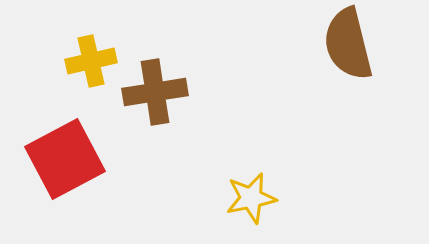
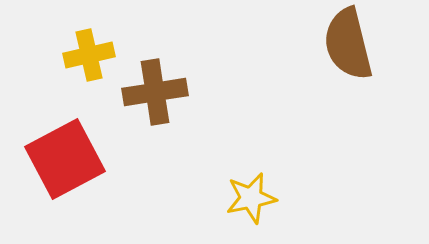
yellow cross: moved 2 px left, 6 px up
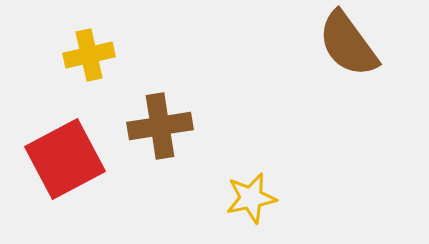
brown semicircle: rotated 22 degrees counterclockwise
brown cross: moved 5 px right, 34 px down
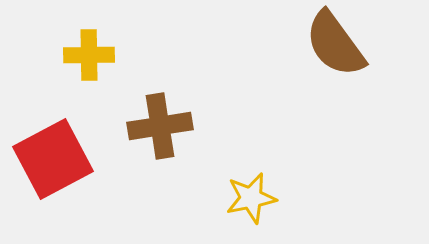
brown semicircle: moved 13 px left
yellow cross: rotated 12 degrees clockwise
red square: moved 12 px left
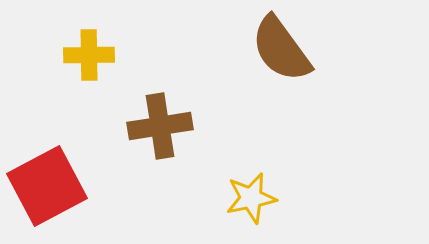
brown semicircle: moved 54 px left, 5 px down
red square: moved 6 px left, 27 px down
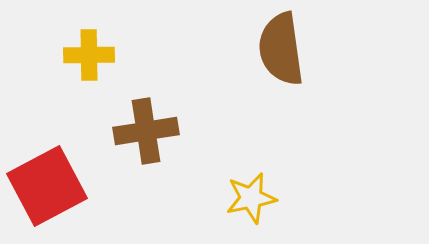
brown semicircle: rotated 28 degrees clockwise
brown cross: moved 14 px left, 5 px down
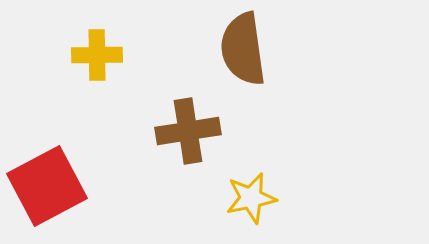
brown semicircle: moved 38 px left
yellow cross: moved 8 px right
brown cross: moved 42 px right
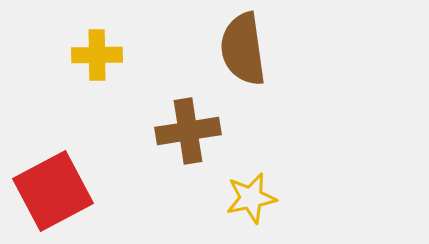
red square: moved 6 px right, 5 px down
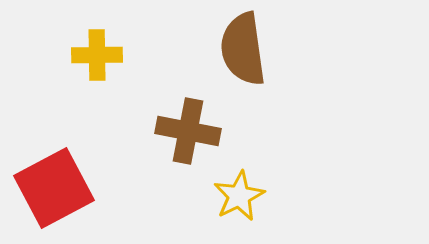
brown cross: rotated 20 degrees clockwise
red square: moved 1 px right, 3 px up
yellow star: moved 12 px left, 2 px up; rotated 15 degrees counterclockwise
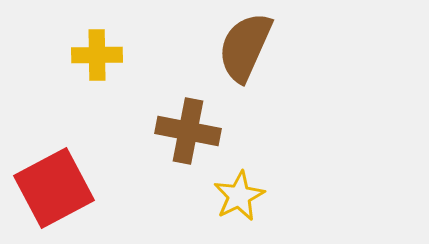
brown semicircle: moved 2 px right, 2 px up; rotated 32 degrees clockwise
